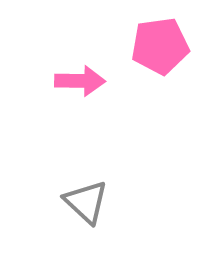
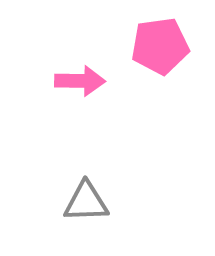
gray triangle: rotated 45 degrees counterclockwise
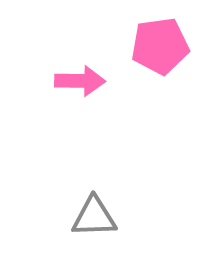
gray triangle: moved 8 px right, 15 px down
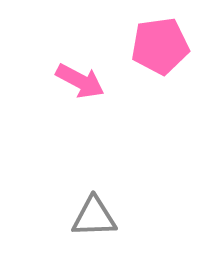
pink arrow: rotated 27 degrees clockwise
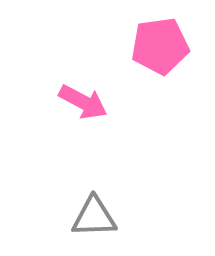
pink arrow: moved 3 px right, 21 px down
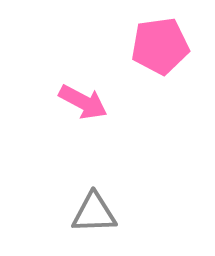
gray triangle: moved 4 px up
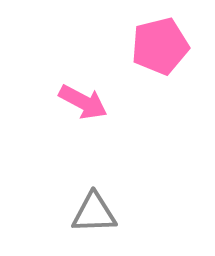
pink pentagon: rotated 6 degrees counterclockwise
